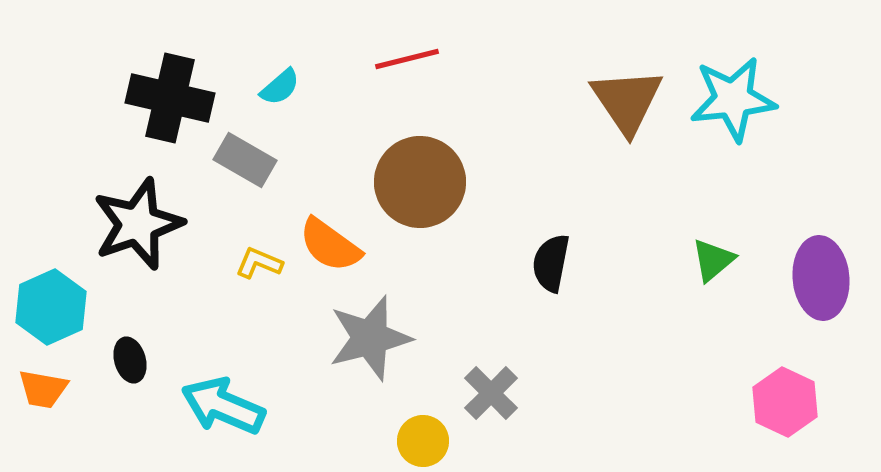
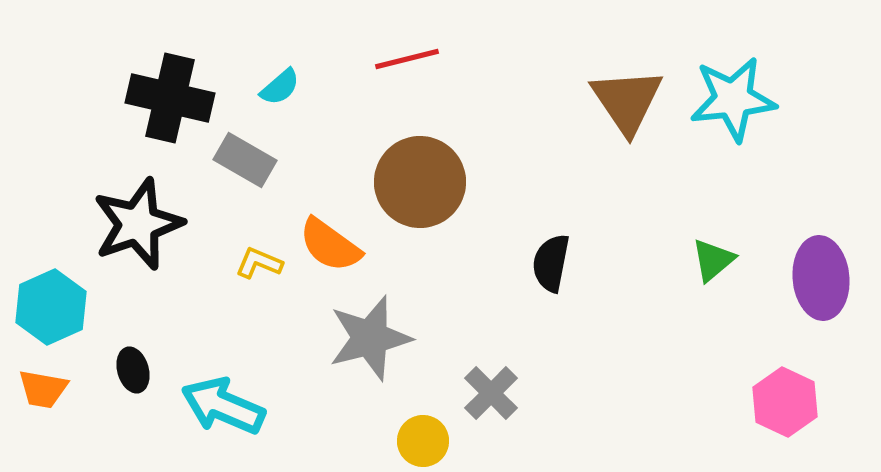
black ellipse: moved 3 px right, 10 px down
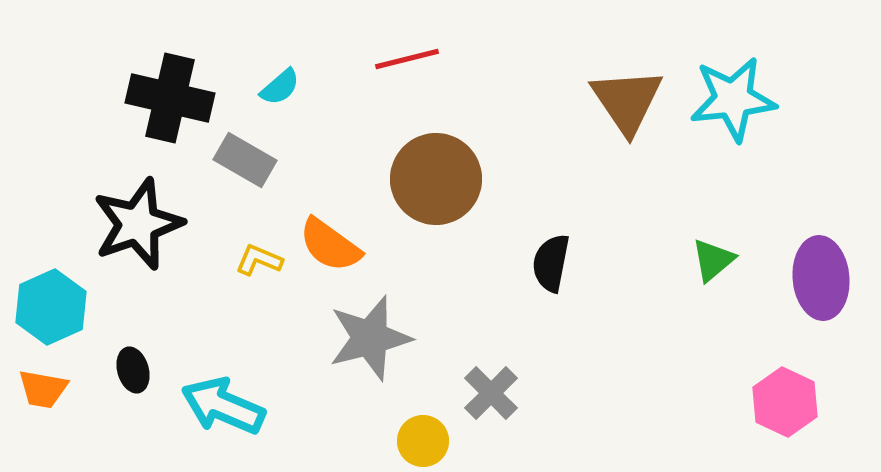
brown circle: moved 16 px right, 3 px up
yellow L-shape: moved 3 px up
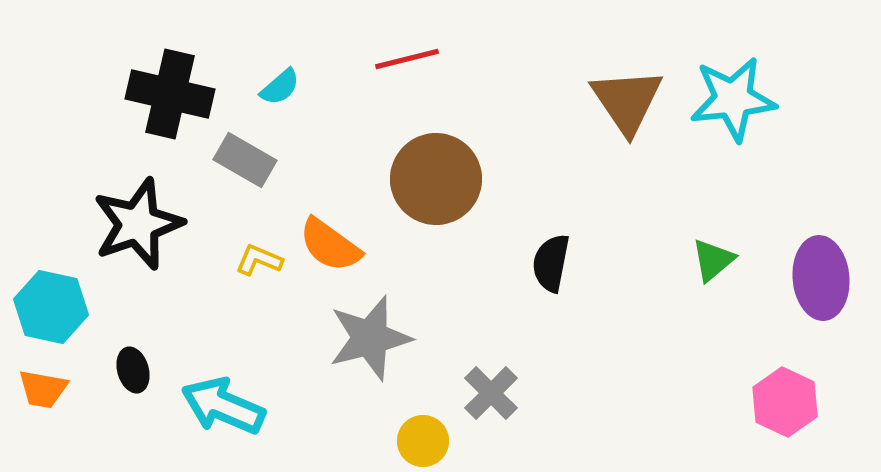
black cross: moved 4 px up
cyan hexagon: rotated 24 degrees counterclockwise
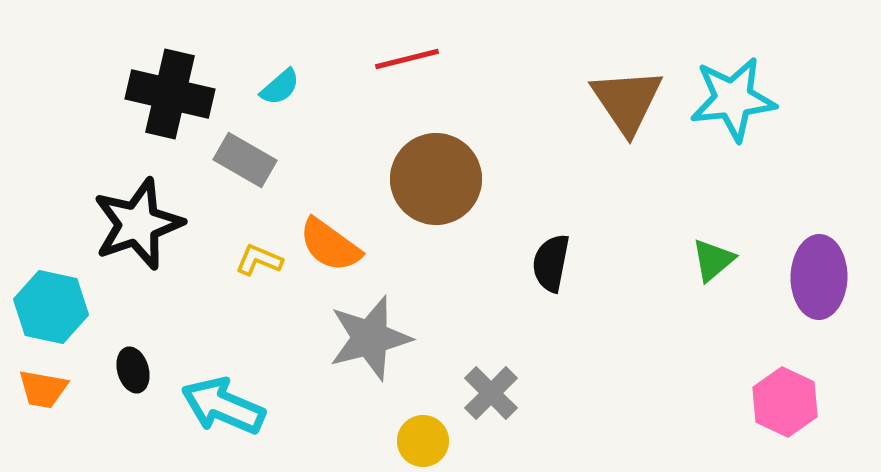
purple ellipse: moved 2 px left, 1 px up; rotated 6 degrees clockwise
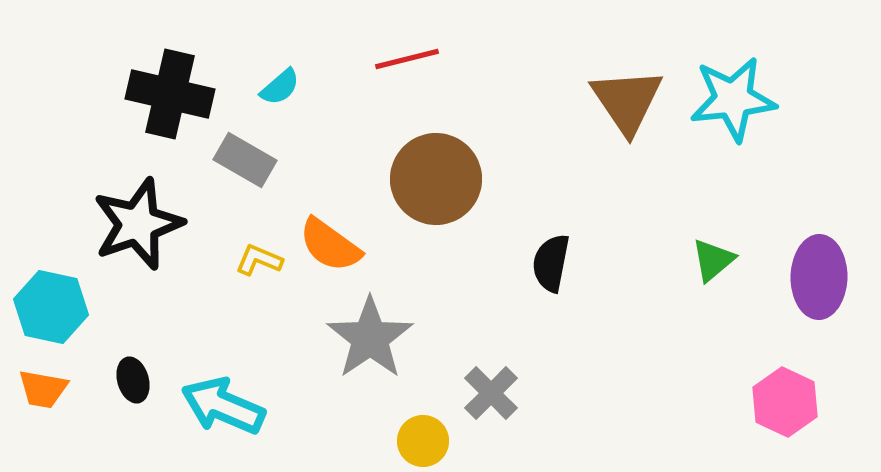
gray star: rotated 20 degrees counterclockwise
black ellipse: moved 10 px down
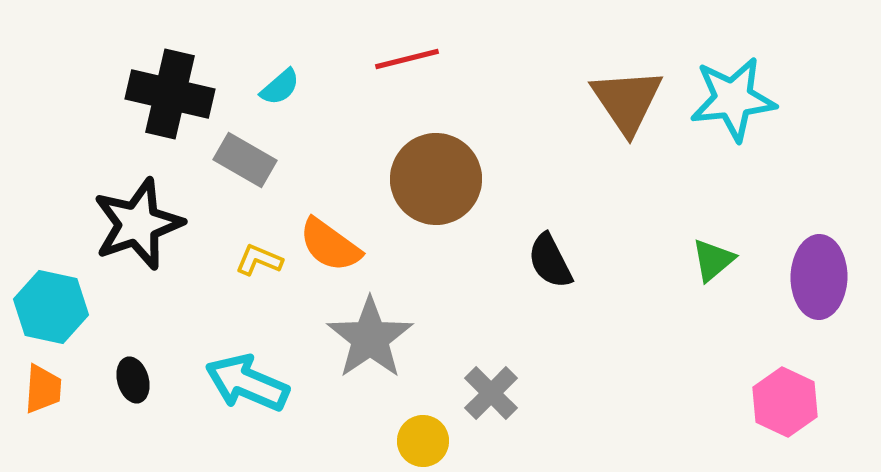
black semicircle: moved 1 px left, 2 px up; rotated 38 degrees counterclockwise
orange trapezoid: rotated 96 degrees counterclockwise
cyan arrow: moved 24 px right, 23 px up
